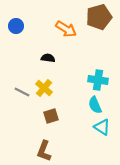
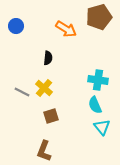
black semicircle: rotated 88 degrees clockwise
cyan triangle: rotated 18 degrees clockwise
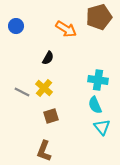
black semicircle: rotated 24 degrees clockwise
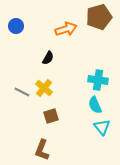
orange arrow: rotated 50 degrees counterclockwise
brown L-shape: moved 2 px left, 1 px up
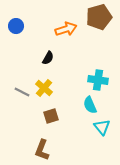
cyan semicircle: moved 5 px left
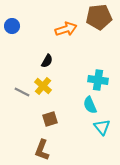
brown pentagon: rotated 10 degrees clockwise
blue circle: moved 4 px left
black semicircle: moved 1 px left, 3 px down
yellow cross: moved 1 px left, 2 px up
brown square: moved 1 px left, 3 px down
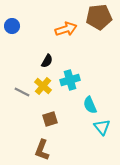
cyan cross: moved 28 px left; rotated 24 degrees counterclockwise
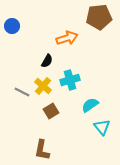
orange arrow: moved 1 px right, 9 px down
cyan semicircle: rotated 78 degrees clockwise
brown square: moved 1 px right, 8 px up; rotated 14 degrees counterclockwise
brown L-shape: rotated 10 degrees counterclockwise
